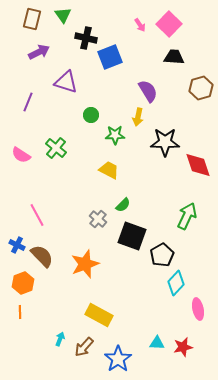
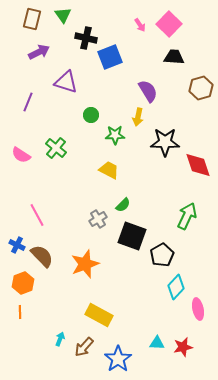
gray cross: rotated 18 degrees clockwise
cyan diamond: moved 4 px down
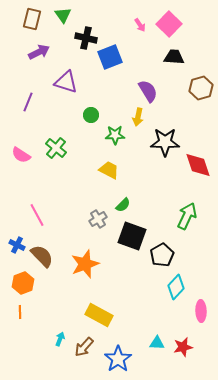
pink ellipse: moved 3 px right, 2 px down; rotated 10 degrees clockwise
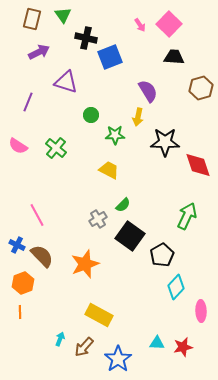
pink semicircle: moved 3 px left, 9 px up
black square: moved 2 px left; rotated 16 degrees clockwise
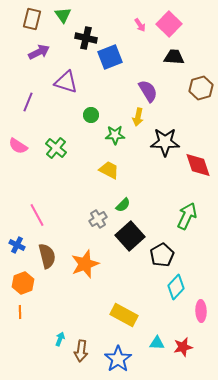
black square: rotated 12 degrees clockwise
brown semicircle: moved 5 px right; rotated 30 degrees clockwise
yellow rectangle: moved 25 px right
brown arrow: moved 3 px left, 4 px down; rotated 35 degrees counterclockwise
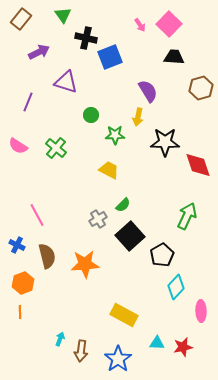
brown rectangle: moved 11 px left; rotated 25 degrees clockwise
orange star: rotated 16 degrees clockwise
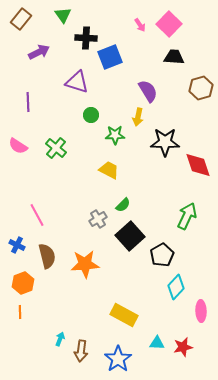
black cross: rotated 10 degrees counterclockwise
purple triangle: moved 11 px right
purple line: rotated 24 degrees counterclockwise
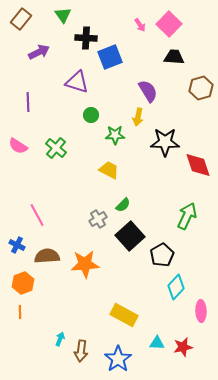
brown semicircle: rotated 80 degrees counterclockwise
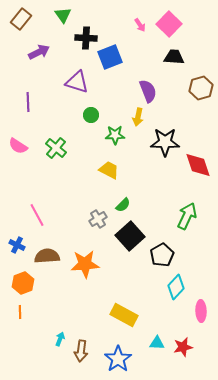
purple semicircle: rotated 10 degrees clockwise
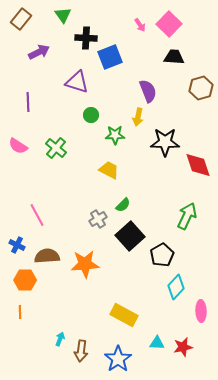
orange hexagon: moved 2 px right, 3 px up; rotated 20 degrees clockwise
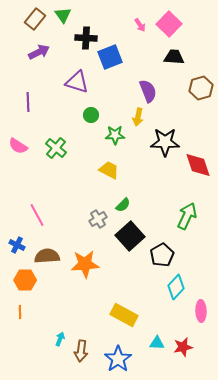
brown rectangle: moved 14 px right
